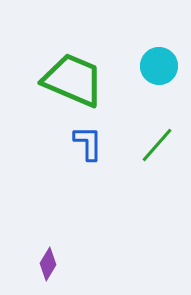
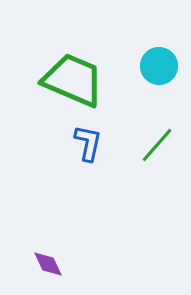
blue L-shape: rotated 12 degrees clockwise
purple diamond: rotated 56 degrees counterclockwise
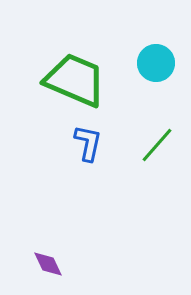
cyan circle: moved 3 px left, 3 px up
green trapezoid: moved 2 px right
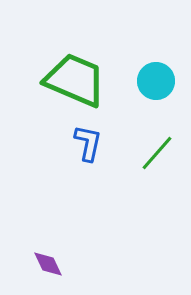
cyan circle: moved 18 px down
green line: moved 8 px down
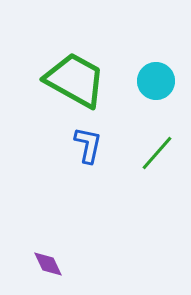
green trapezoid: rotated 6 degrees clockwise
blue L-shape: moved 2 px down
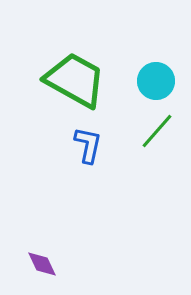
green line: moved 22 px up
purple diamond: moved 6 px left
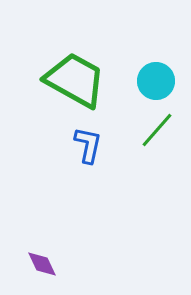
green line: moved 1 px up
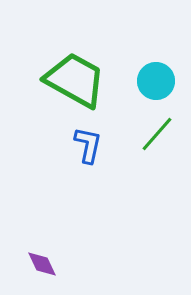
green line: moved 4 px down
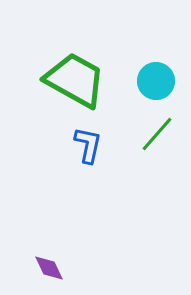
purple diamond: moved 7 px right, 4 px down
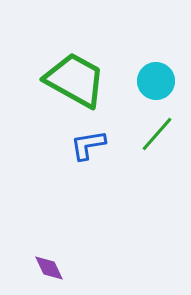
blue L-shape: rotated 111 degrees counterclockwise
